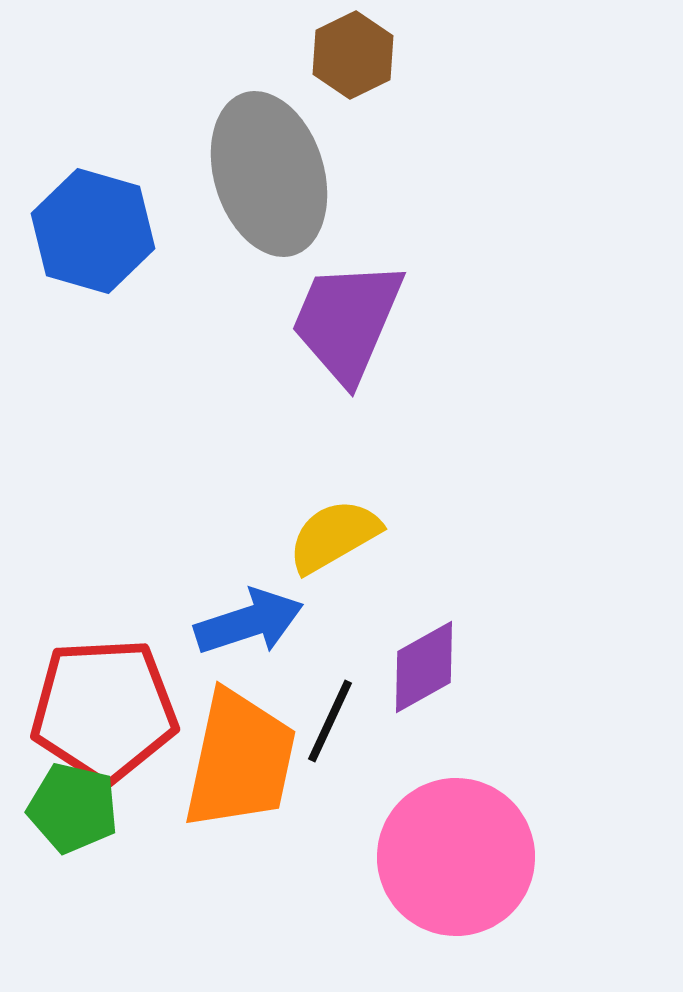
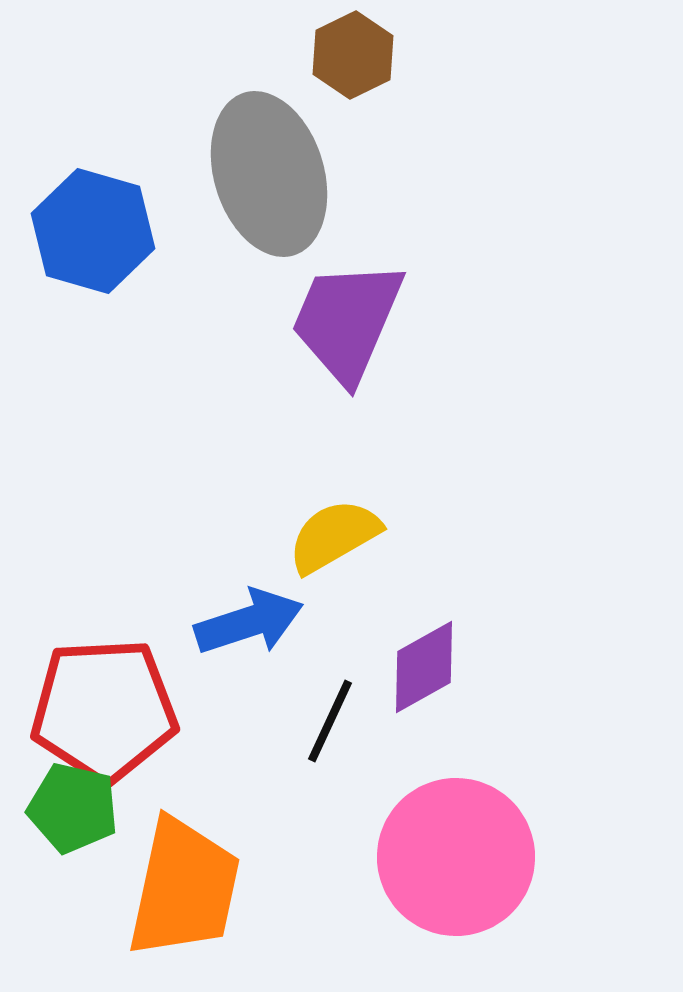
orange trapezoid: moved 56 px left, 128 px down
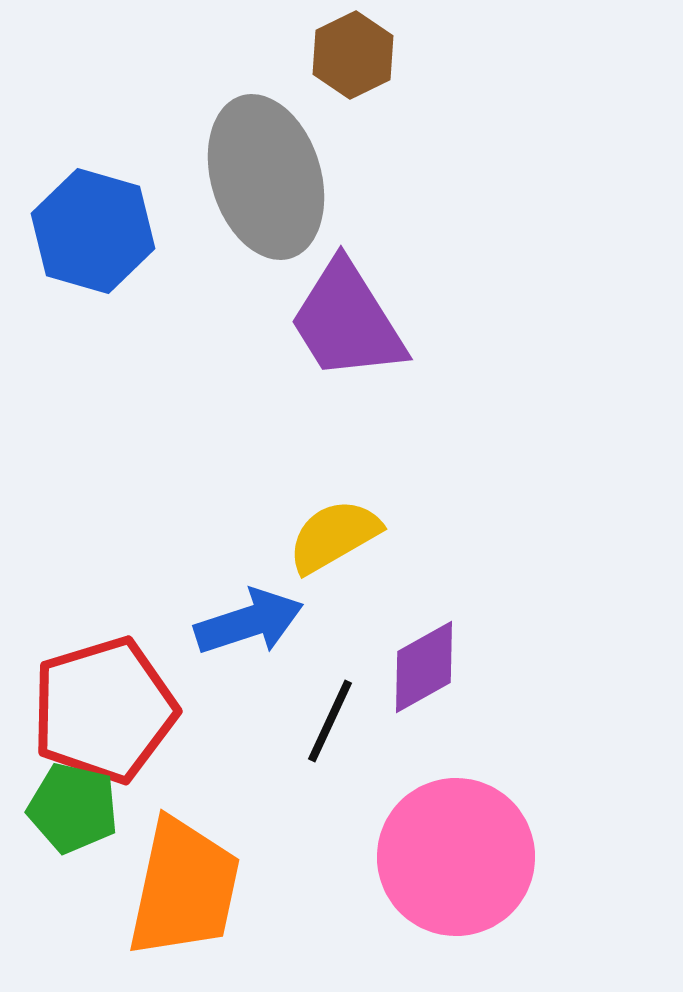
gray ellipse: moved 3 px left, 3 px down
purple trapezoid: rotated 55 degrees counterclockwise
red pentagon: rotated 14 degrees counterclockwise
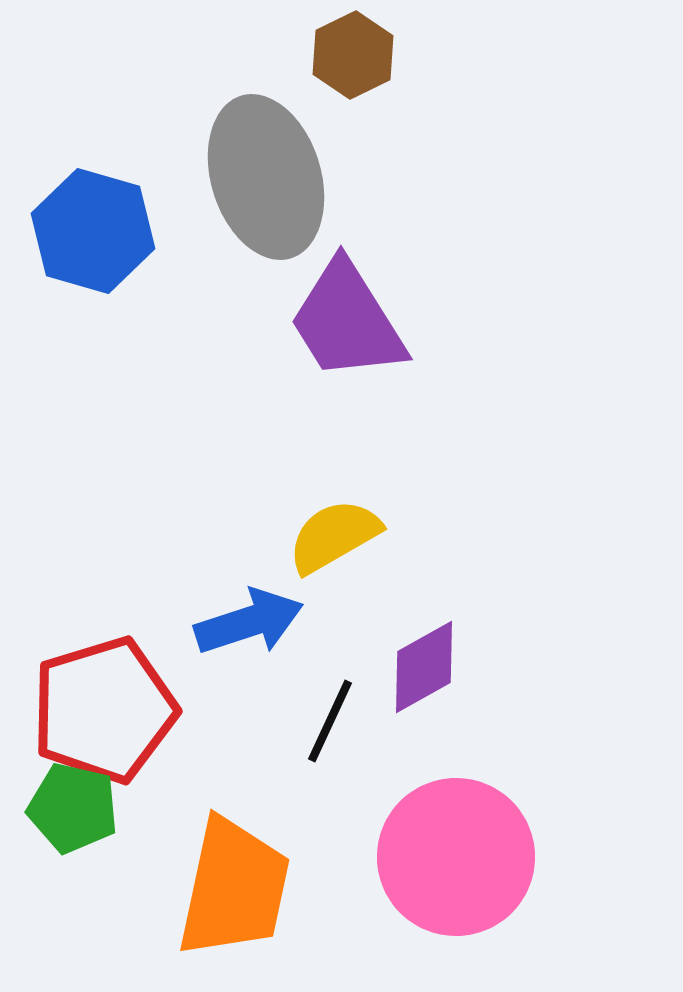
orange trapezoid: moved 50 px right
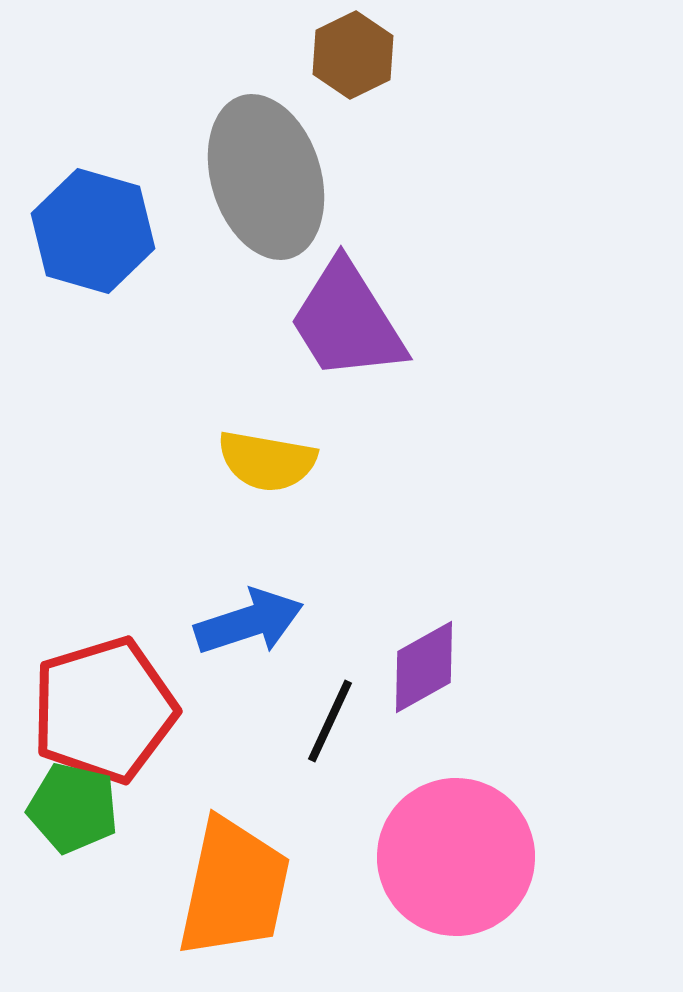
yellow semicircle: moved 67 px left, 75 px up; rotated 140 degrees counterclockwise
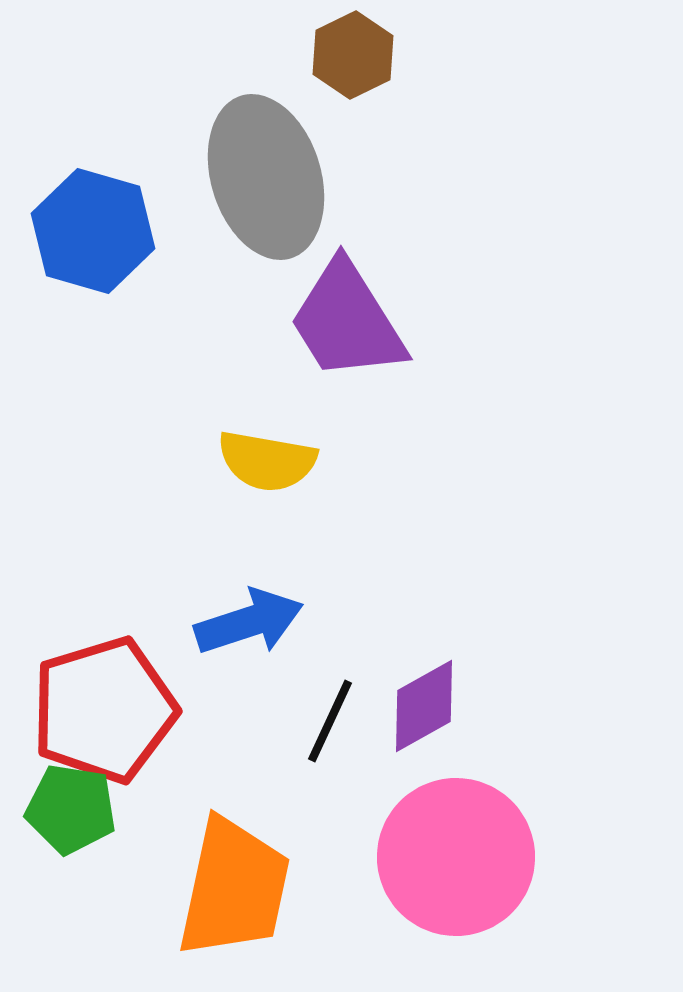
purple diamond: moved 39 px down
green pentagon: moved 2 px left, 1 px down; rotated 4 degrees counterclockwise
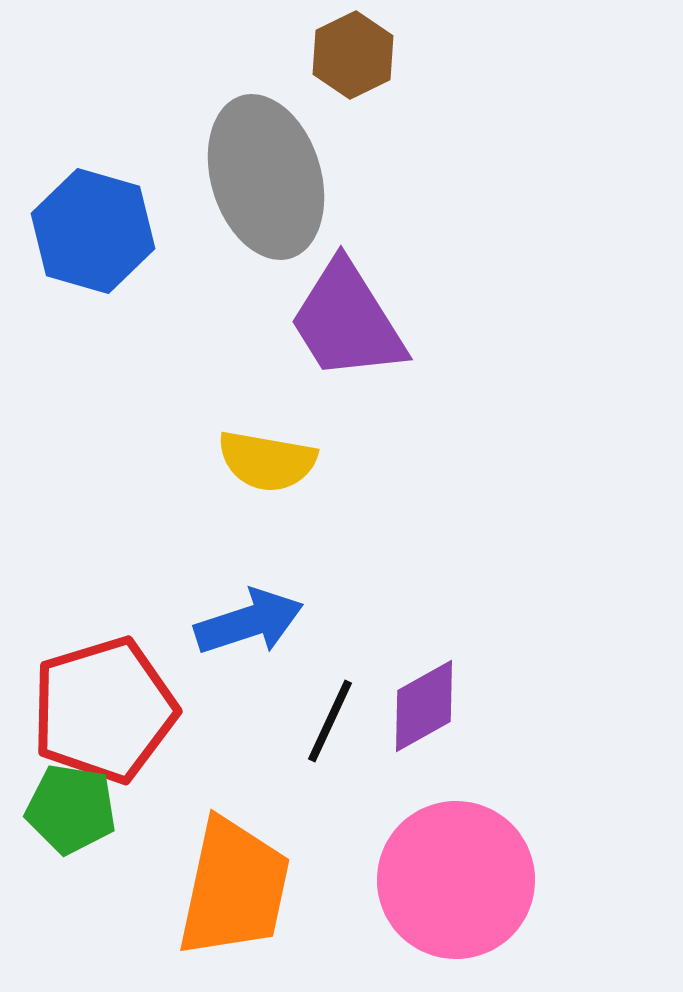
pink circle: moved 23 px down
